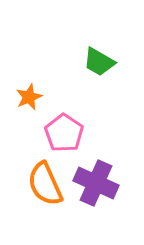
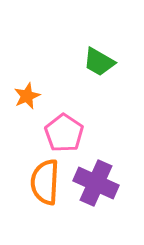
orange star: moved 2 px left, 1 px up
orange semicircle: moved 2 px up; rotated 27 degrees clockwise
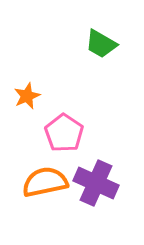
green trapezoid: moved 2 px right, 18 px up
orange semicircle: rotated 75 degrees clockwise
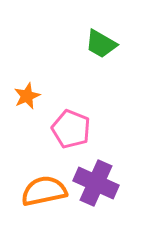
pink pentagon: moved 7 px right, 4 px up; rotated 12 degrees counterclockwise
orange semicircle: moved 1 px left, 9 px down
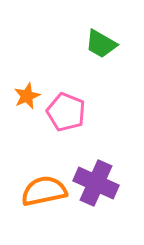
pink pentagon: moved 5 px left, 17 px up
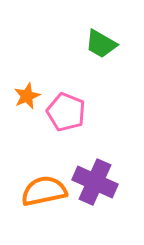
purple cross: moved 1 px left, 1 px up
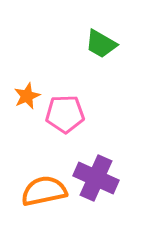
pink pentagon: moved 1 px left, 2 px down; rotated 24 degrees counterclockwise
purple cross: moved 1 px right, 4 px up
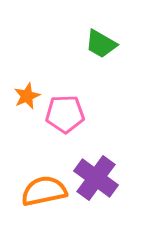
purple cross: rotated 12 degrees clockwise
